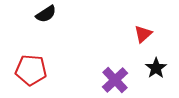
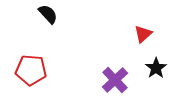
black semicircle: moved 2 px right; rotated 100 degrees counterclockwise
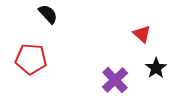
red triangle: moved 1 px left; rotated 36 degrees counterclockwise
red pentagon: moved 11 px up
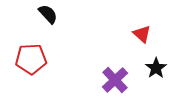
red pentagon: rotated 8 degrees counterclockwise
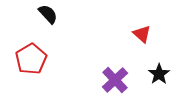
red pentagon: rotated 28 degrees counterclockwise
black star: moved 3 px right, 6 px down
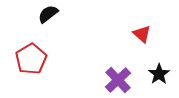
black semicircle: rotated 85 degrees counterclockwise
purple cross: moved 3 px right
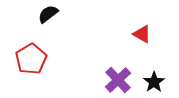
red triangle: rotated 12 degrees counterclockwise
black star: moved 5 px left, 8 px down
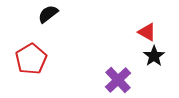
red triangle: moved 5 px right, 2 px up
black star: moved 26 px up
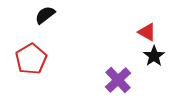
black semicircle: moved 3 px left, 1 px down
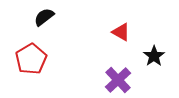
black semicircle: moved 1 px left, 2 px down
red triangle: moved 26 px left
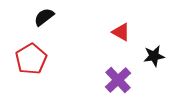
black star: rotated 25 degrees clockwise
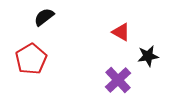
black star: moved 6 px left
